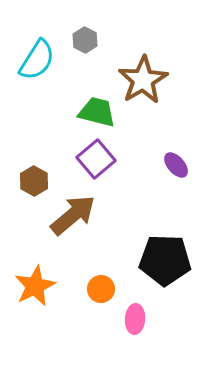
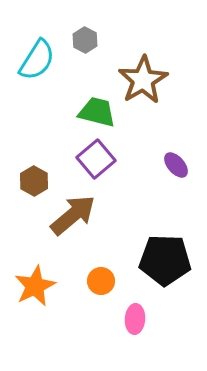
orange circle: moved 8 px up
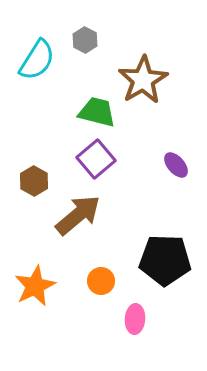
brown arrow: moved 5 px right
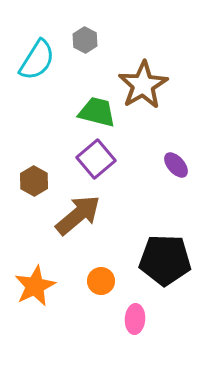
brown star: moved 5 px down
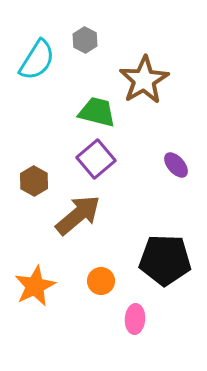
brown star: moved 1 px right, 5 px up
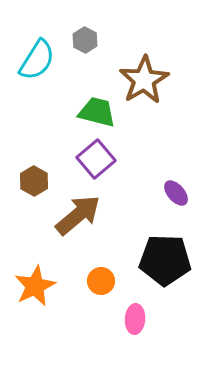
purple ellipse: moved 28 px down
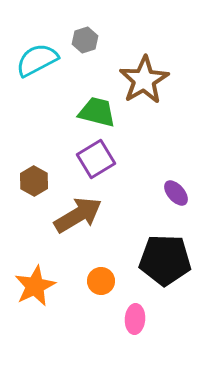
gray hexagon: rotated 15 degrees clockwise
cyan semicircle: rotated 150 degrees counterclockwise
purple square: rotated 9 degrees clockwise
brown arrow: rotated 9 degrees clockwise
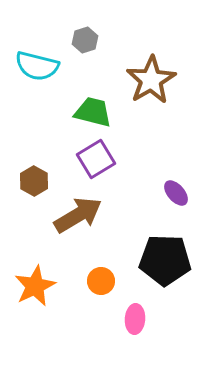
cyan semicircle: moved 6 px down; rotated 138 degrees counterclockwise
brown star: moved 7 px right
green trapezoid: moved 4 px left
